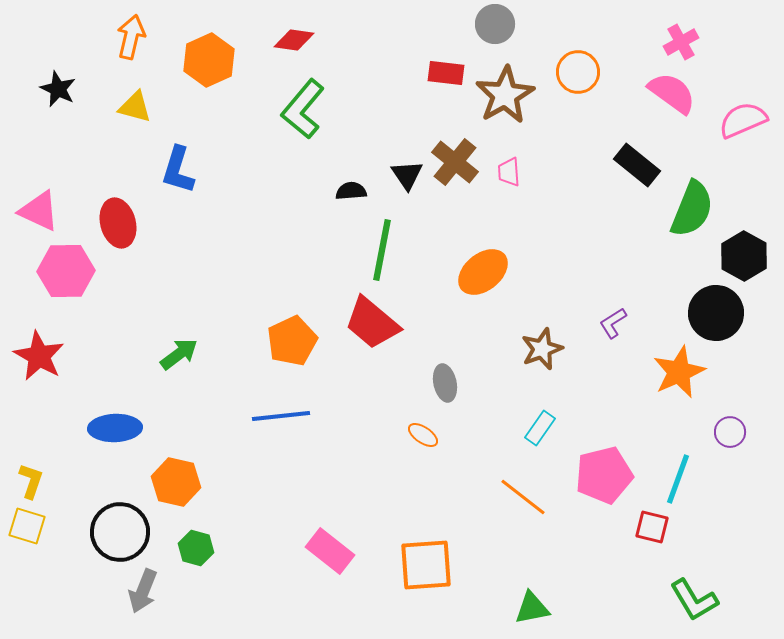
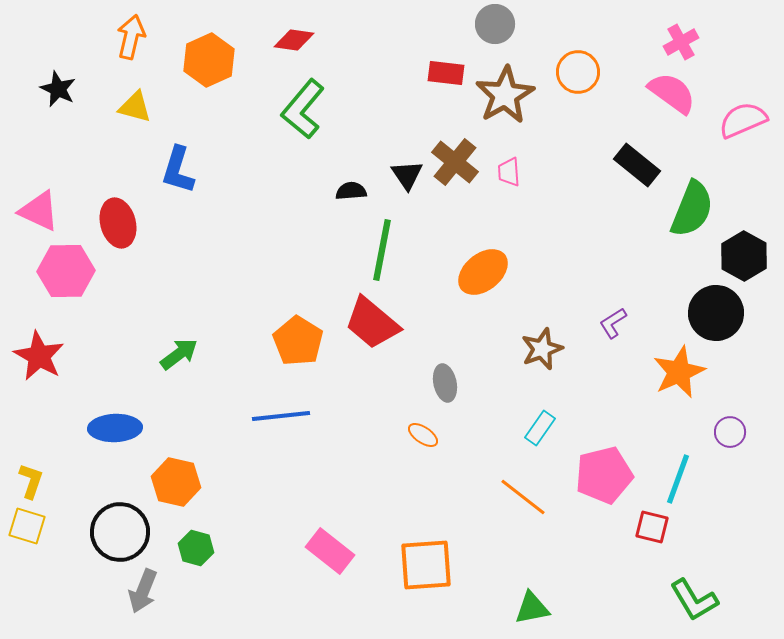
orange pentagon at (292, 341): moved 6 px right; rotated 15 degrees counterclockwise
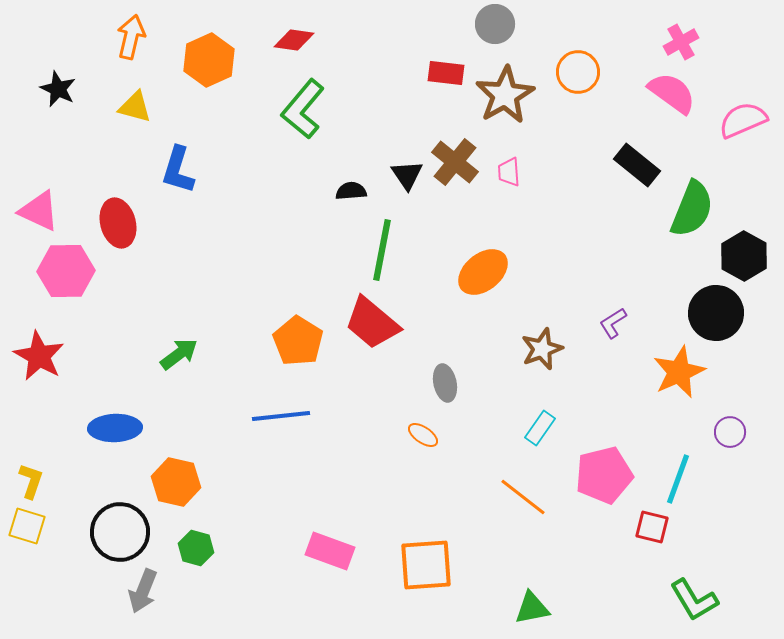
pink rectangle at (330, 551): rotated 18 degrees counterclockwise
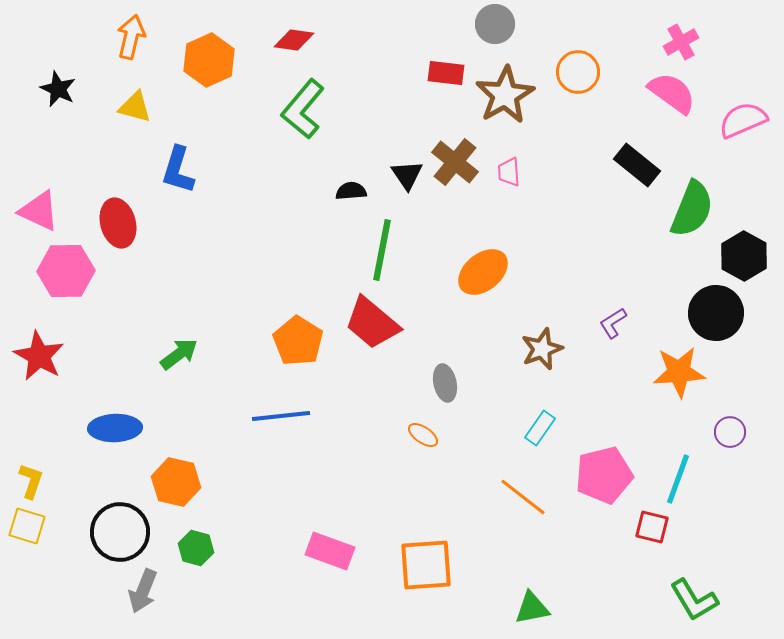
orange star at (679, 372): rotated 20 degrees clockwise
